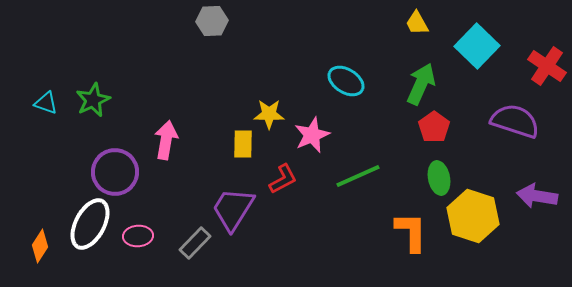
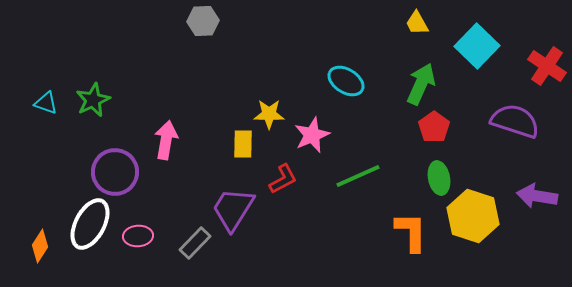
gray hexagon: moved 9 px left
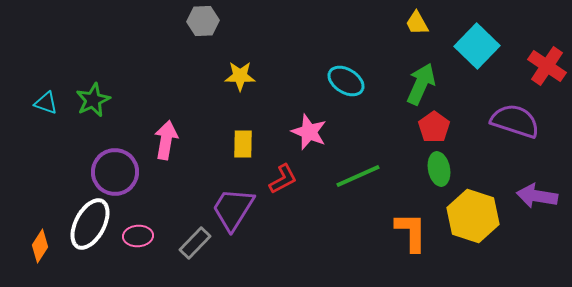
yellow star: moved 29 px left, 38 px up
pink star: moved 3 px left, 3 px up; rotated 27 degrees counterclockwise
green ellipse: moved 9 px up
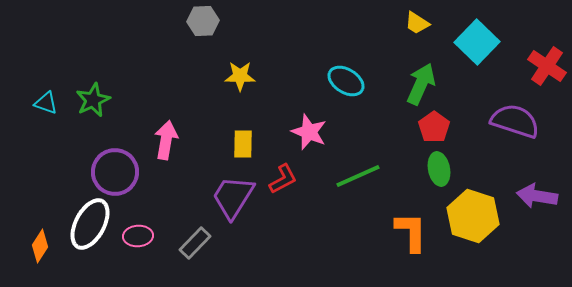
yellow trapezoid: rotated 28 degrees counterclockwise
cyan square: moved 4 px up
purple trapezoid: moved 12 px up
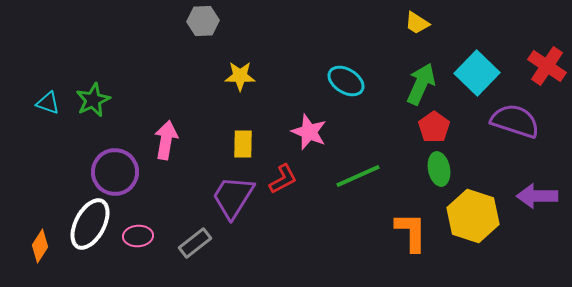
cyan square: moved 31 px down
cyan triangle: moved 2 px right
purple arrow: rotated 9 degrees counterclockwise
gray rectangle: rotated 8 degrees clockwise
